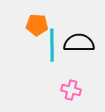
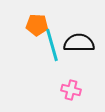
cyan line: rotated 16 degrees counterclockwise
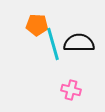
cyan line: moved 1 px right, 1 px up
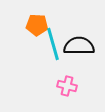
black semicircle: moved 3 px down
pink cross: moved 4 px left, 4 px up
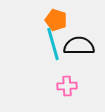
orange pentagon: moved 19 px right, 5 px up; rotated 15 degrees clockwise
pink cross: rotated 18 degrees counterclockwise
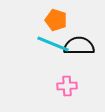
cyan line: rotated 52 degrees counterclockwise
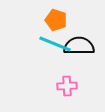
cyan line: moved 2 px right
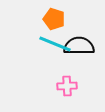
orange pentagon: moved 2 px left, 1 px up
